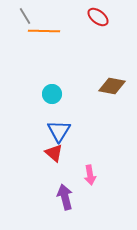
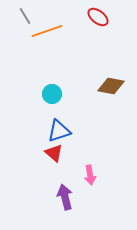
orange line: moved 3 px right; rotated 20 degrees counterclockwise
brown diamond: moved 1 px left
blue triangle: rotated 40 degrees clockwise
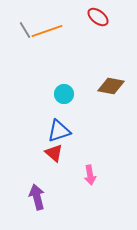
gray line: moved 14 px down
cyan circle: moved 12 px right
purple arrow: moved 28 px left
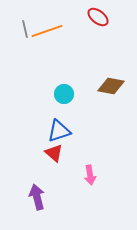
gray line: moved 1 px up; rotated 18 degrees clockwise
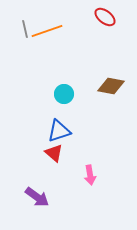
red ellipse: moved 7 px right
purple arrow: rotated 140 degrees clockwise
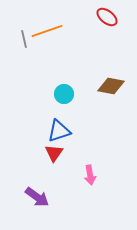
red ellipse: moved 2 px right
gray line: moved 1 px left, 10 px down
red triangle: rotated 24 degrees clockwise
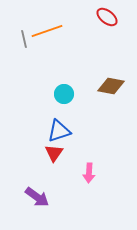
pink arrow: moved 1 px left, 2 px up; rotated 12 degrees clockwise
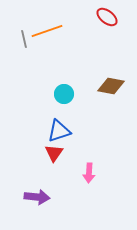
purple arrow: rotated 30 degrees counterclockwise
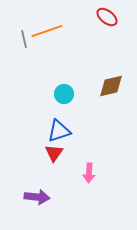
brown diamond: rotated 24 degrees counterclockwise
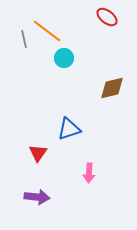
orange line: rotated 56 degrees clockwise
brown diamond: moved 1 px right, 2 px down
cyan circle: moved 36 px up
blue triangle: moved 10 px right, 2 px up
red triangle: moved 16 px left
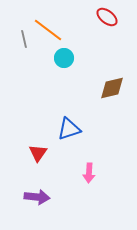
orange line: moved 1 px right, 1 px up
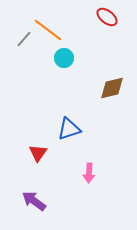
gray line: rotated 54 degrees clockwise
purple arrow: moved 3 px left, 4 px down; rotated 150 degrees counterclockwise
